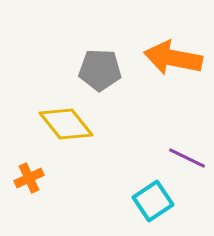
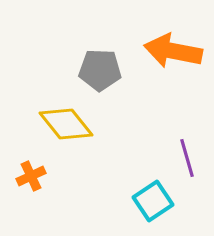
orange arrow: moved 7 px up
purple line: rotated 48 degrees clockwise
orange cross: moved 2 px right, 2 px up
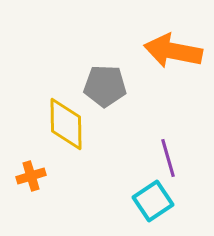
gray pentagon: moved 5 px right, 16 px down
yellow diamond: rotated 38 degrees clockwise
purple line: moved 19 px left
orange cross: rotated 8 degrees clockwise
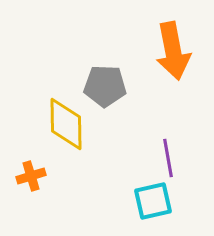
orange arrow: rotated 112 degrees counterclockwise
purple line: rotated 6 degrees clockwise
cyan square: rotated 21 degrees clockwise
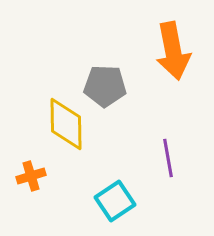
cyan square: moved 38 px left; rotated 21 degrees counterclockwise
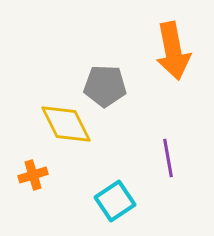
yellow diamond: rotated 26 degrees counterclockwise
orange cross: moved 2 px right, 1 px up
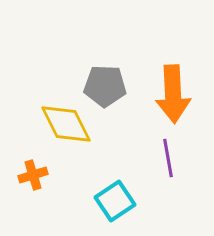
orange arrow: moved 43 px down; rotated 8 degrees clockwise
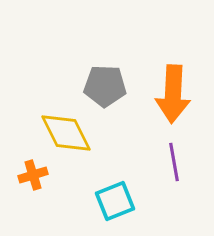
orange arrow: rotated 6 degrees clockwise
yellow diamond: moved 9 px down
purple line: moved 6 px right, 4 px down
cyan square: rotated 12 degrees clockwise
